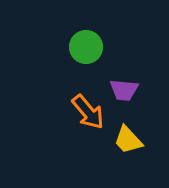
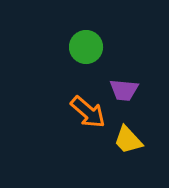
orange arrow: rotated 9 degrees counterclockwise
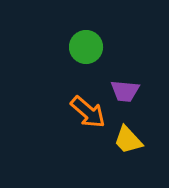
purple trapezoid: moved 1 px right, 1 px down
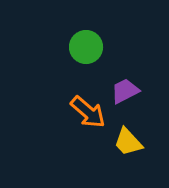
purple trapezoid: rotated 148 degrees clockwise
yellow trapezoid: moved 2 px down
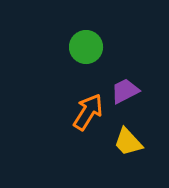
orange arrow: rotated 99 degrees counterclockwise
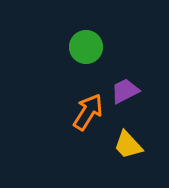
yellow trapezoid: moved 3 px down
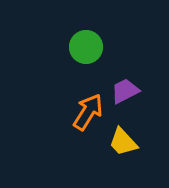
yellow trapezoid: moved 5 px left, 3 px up
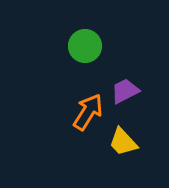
green circle: moved 1 px left, 1 px up
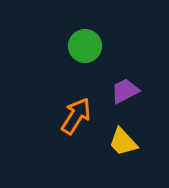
orange arrow: moved 12 px left, 4 px down
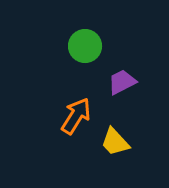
purple trapezoid: moved 3 px left, 9 px up
yellow trapezoid: moved 8 px left
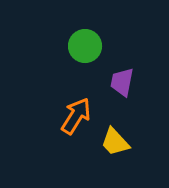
purple trapezoid: rotated 52 degrees counterclockwise
